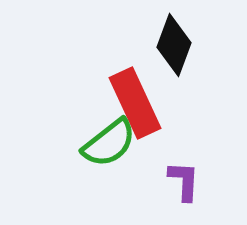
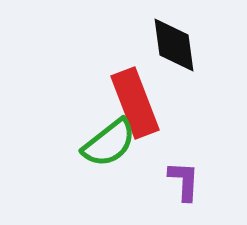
black diamond: rotated 28 degrees counterclockwise
red rectangle: rotated 4 degrees clockwise
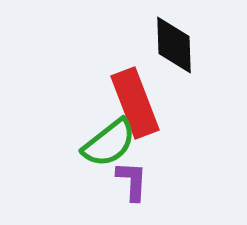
black diamond: rotated 6 degrees clockwise
purple L-shape: moved 52 px left
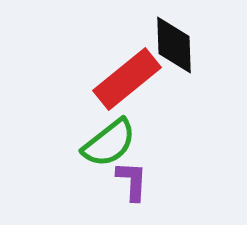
red rectangle: moved 8 px left, 24 px up; rotated 72 degrees clockwise
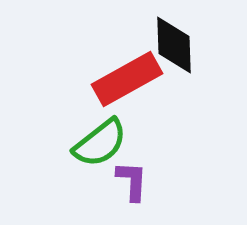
red rectangle: rotated 10 degrees clockwise
green semicircle: moved 9 px left
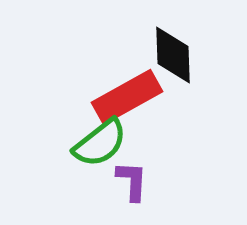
black diamond: moved 1 px left, 10 px down
red rectangle: moved 18 px down
